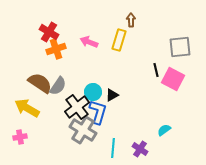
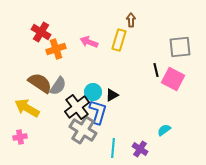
red cross: moved 8 px left
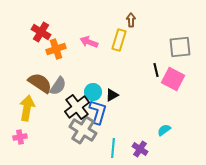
yellow arrow: rotated 70 degrees clockwise
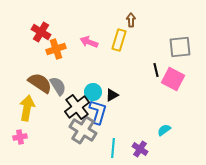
gray semicircle: rotated 66 degrees counterclockwise
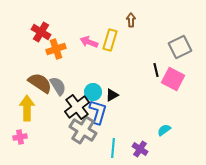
yellow rectangle: moved 9 px left
gray square: rotated 20 degrees counterclockwise
yellow arrow: rotated 10 degrees counterclockwise
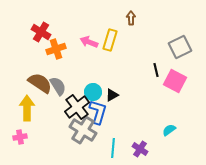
brown arrow: moved 2 px up
pink square: moved 2 px right, 2 px down
cyan semicircle: moved 5 px right
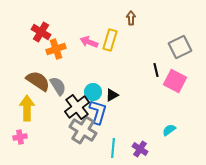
brown semicircle: moved 2 px left, 2 px up
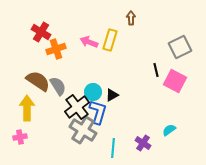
purple cross: moved 3 px right, 6 px up
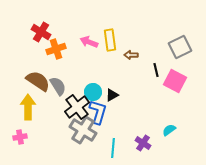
brown arrow: moved 37 px down; rotated 88 degrees counterclockwise
yellow rectangle: rotated 25 degrees counterclockwise
yellow arrow: moved 1 px right, 1 px up
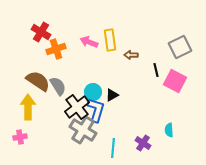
blue L-shape: moved 2 px left, 2 px up
cyan semicircle: rotated 56 degrees counterclockwise
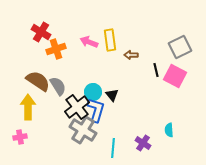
pink square: moved 5 px up
black triangle: rotated 40 degrees counterclockwise
